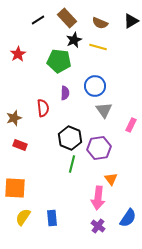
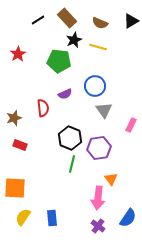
purple semicircle: moved 1 px down; rotated 64 degrees clockwise
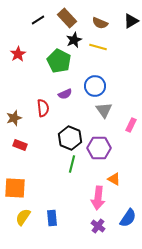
green pentagon: rotated 20 degrees clockwise
purple hexagon: rotated 10 degrees clockwise
orange triangle: moved 3 px right; rotated 24 degrees counterclockwise
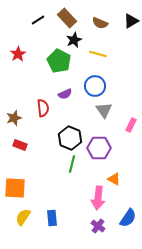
yellow line: moved 7 px down
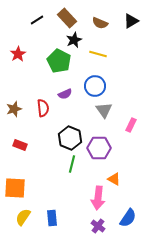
black line: moved 1 px left
brown star: moved 9 px up
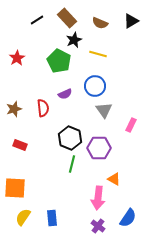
red star: moved 1 px left, 4 px down
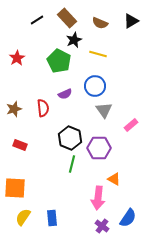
pink rectangle: rotated 24 degrees clockwise
purple cross: moved 4 px right
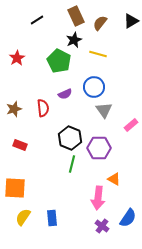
brown rectangle: moved 9 px right, 2 px up; rotated 18 degrees clockwise
brown semicircle: rotated 105 degrees clockwise
blue circle: moved 1 px left, 1 px down
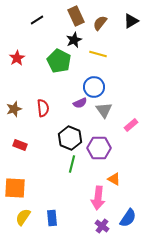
purple semicircle: moved 15 px right, 9 px down
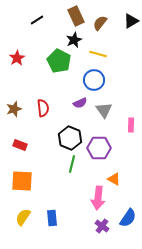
blue circle: moved 7 px up
pink rectangle: rotated 48 degrees counterclockwise
orange square: moved 7 px right, 7 px up
